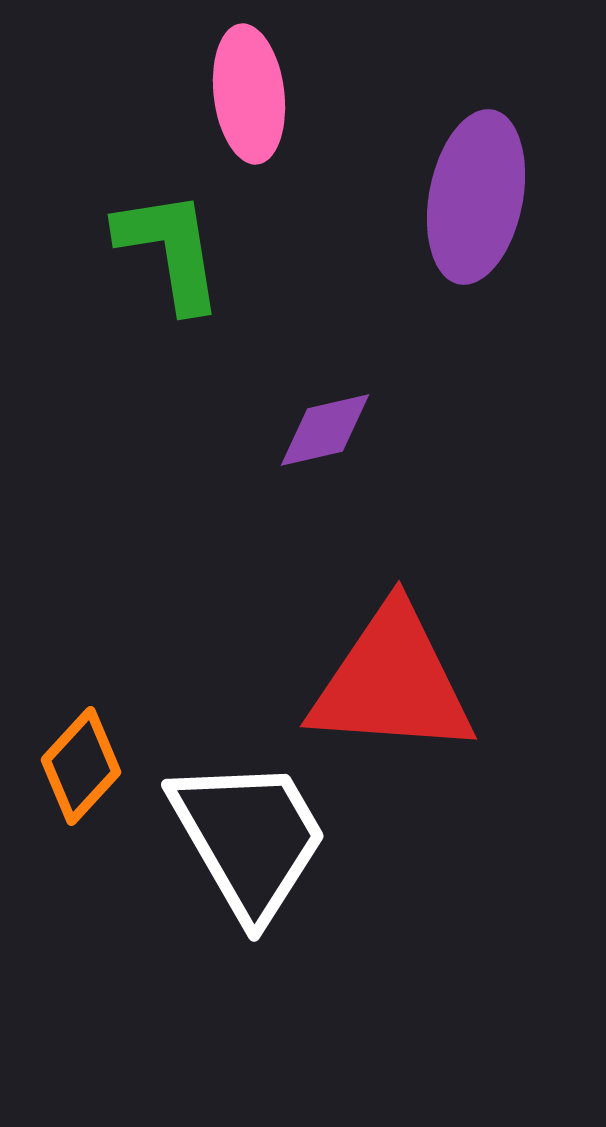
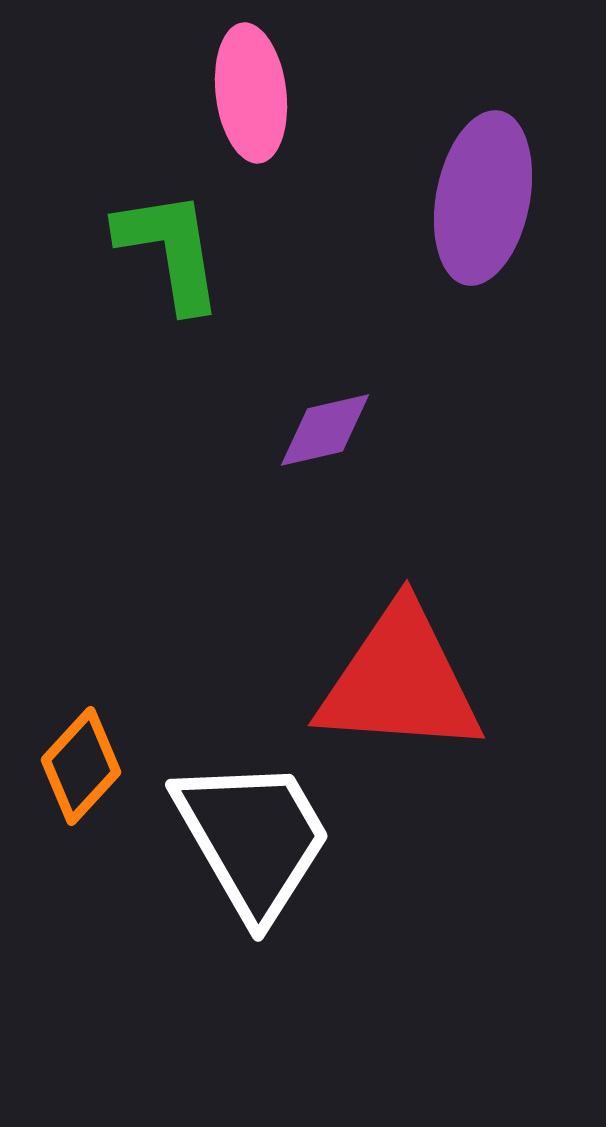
pink ellipse: moved 2 px right, 1 px up
purple ellipse: moved 7 px right, 1 px down
red triangle: moved 8 px right, 1 px up
white trapezoid: moved 4 px right
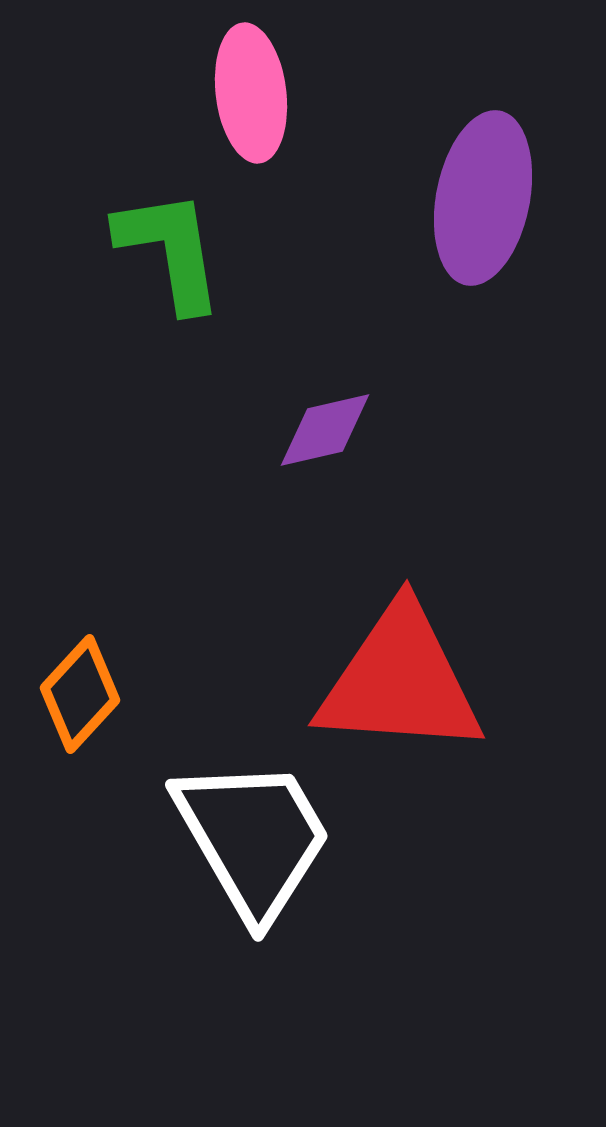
orange diamond: moved 1 px left, 72 px up
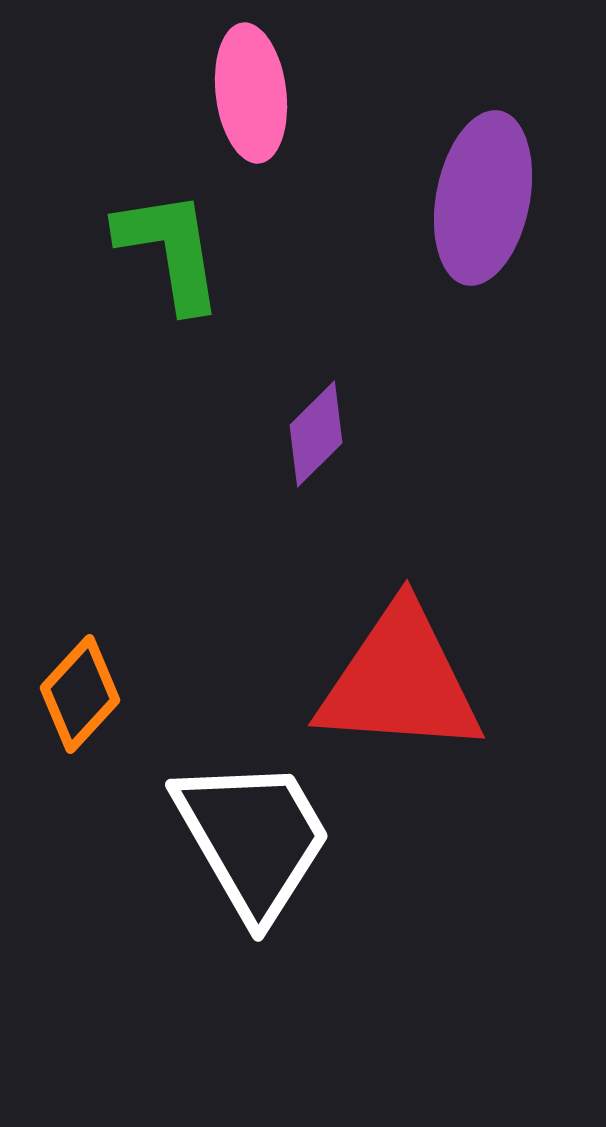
purple diamond: moved 9 px left, 4 px down; rotated 32 degrees counterclockwise
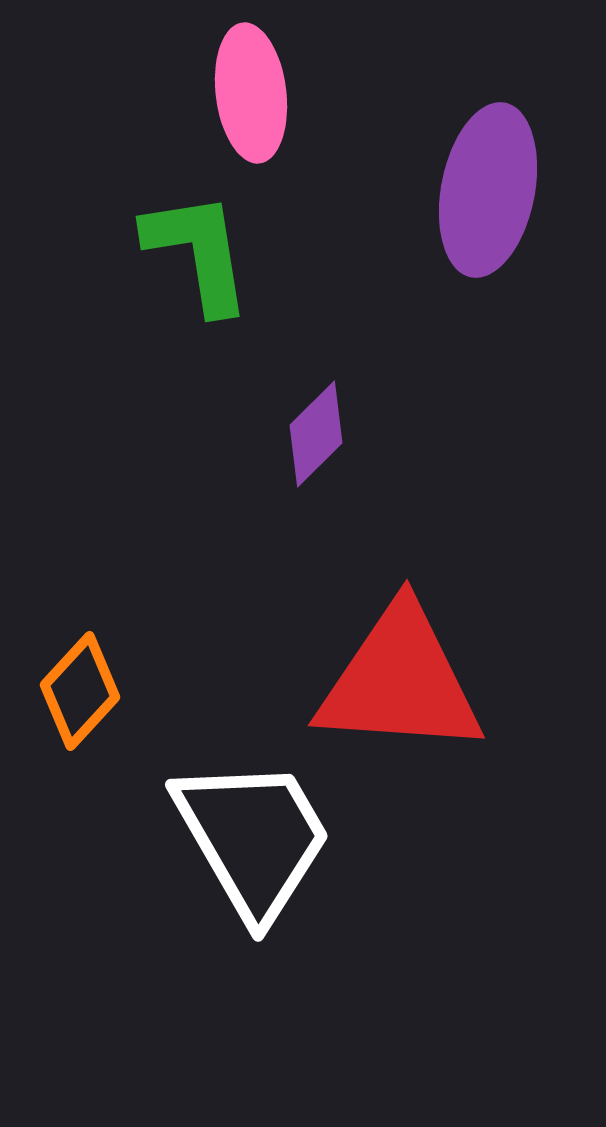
purple ellipse: moved 5 px right, 8 px up
green L-shape: moved 28 px right, 2 px down
orange diamond: moved 3 px up
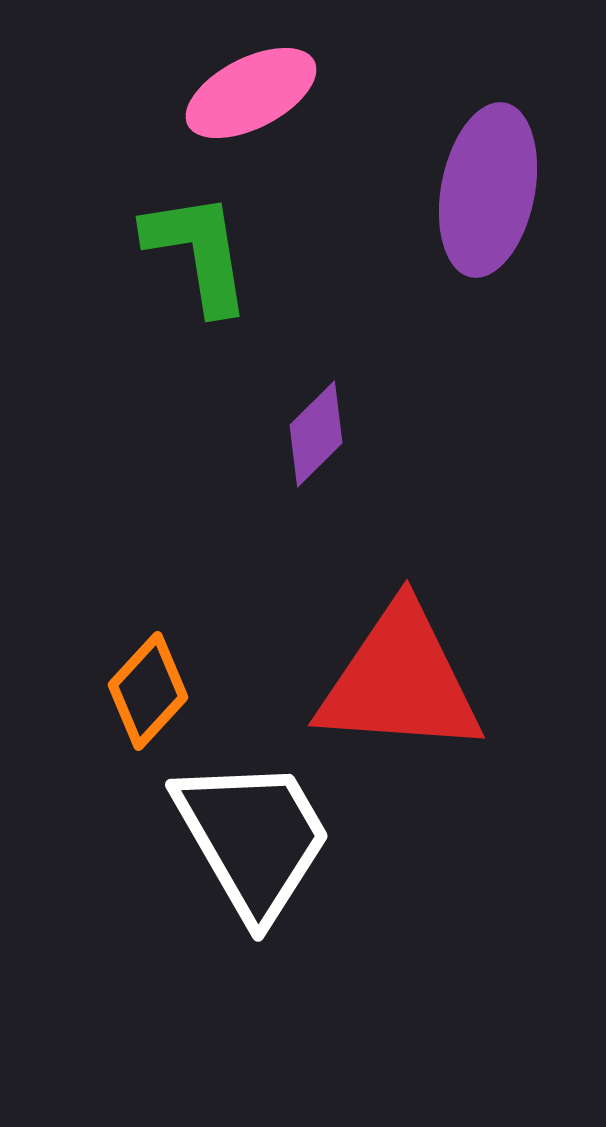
pink ellipse: rotated 70 degrees clockwise
orange diamond: moved 68 px right
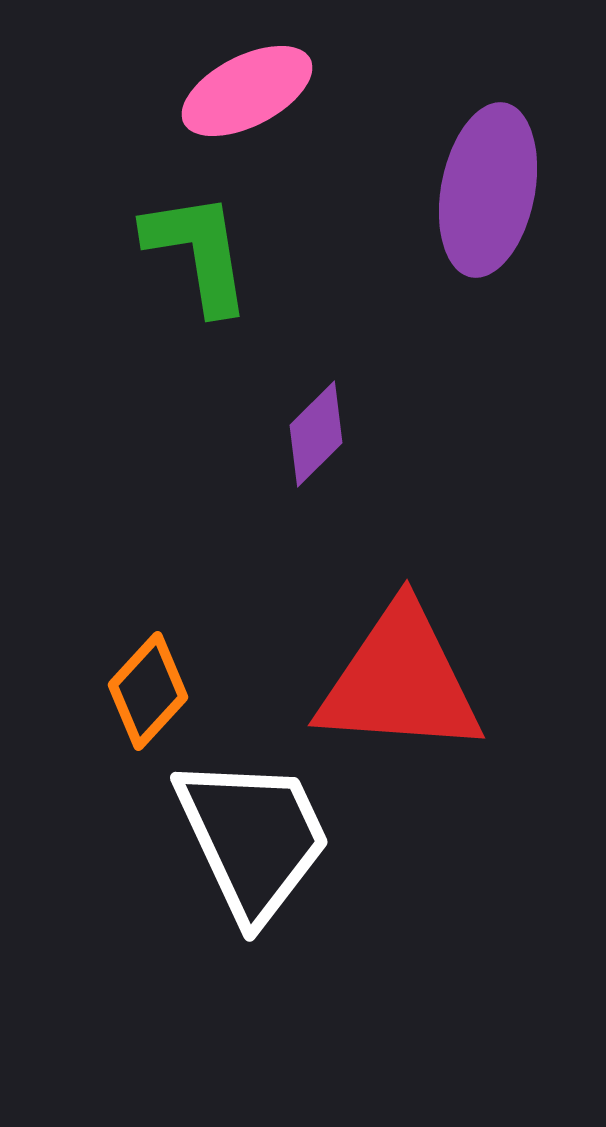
pink ellipse: moved 4 px left, 2 px up
white trapezoid: rotated 5 degrees clockwise
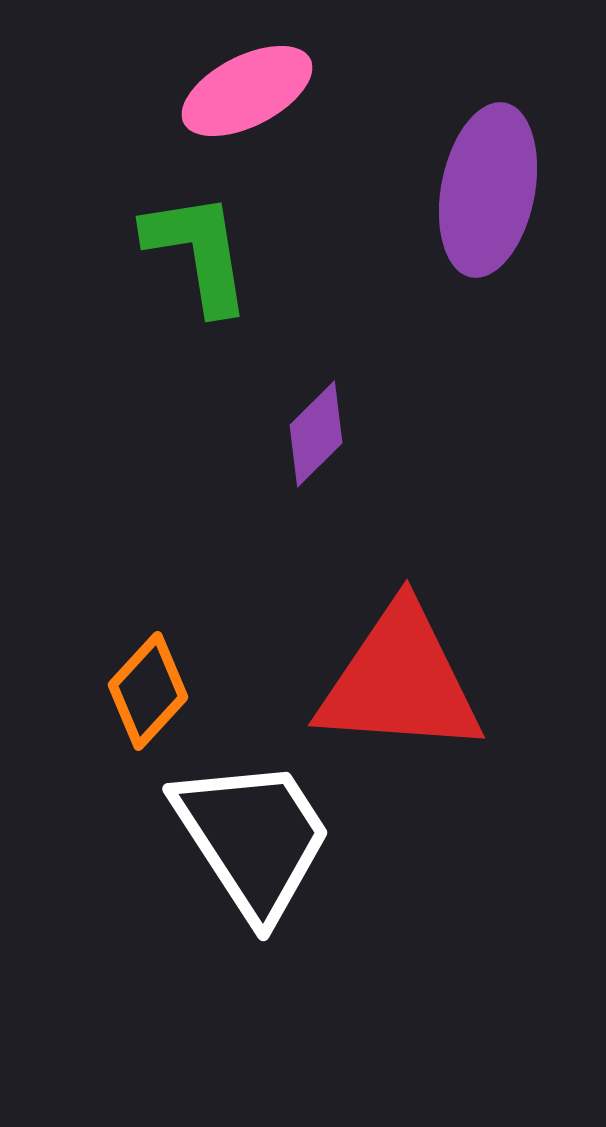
white trapezoid: rotated 8 degrees counterclockwise
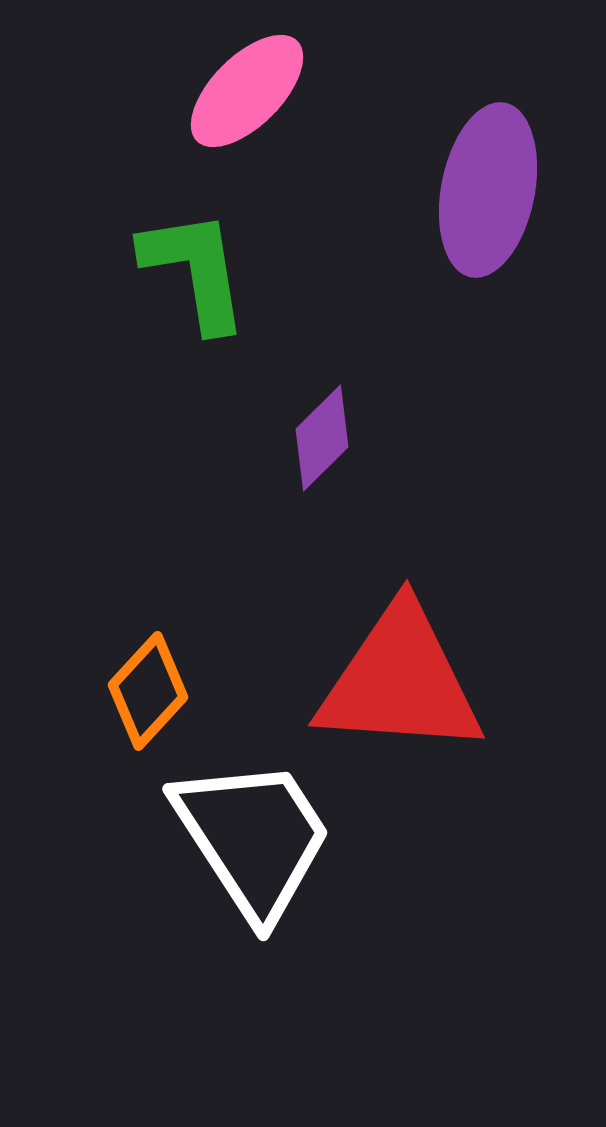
pink ellipse: rotated 18 degrees counterclockwise
green L-shape: moved 3 px left, 18 px down
purple diamond: moved 6 px right, 4 px down
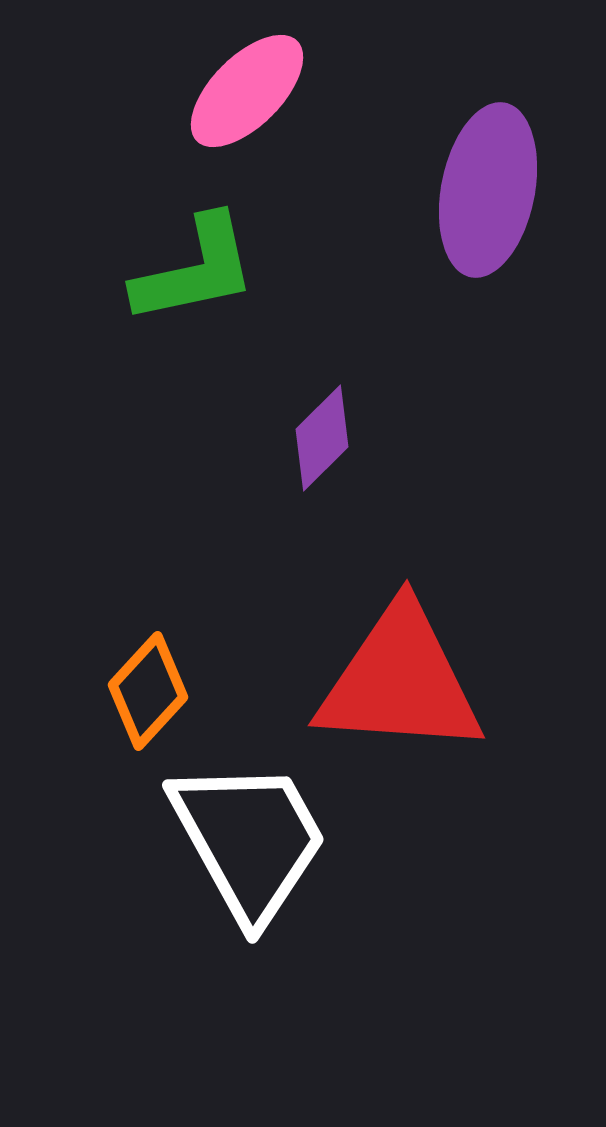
green L-shape: rotated 87 degrees clockwise
white trapezoid: moved 4 px left, 2 px down; rotated 4 degrees clockwise
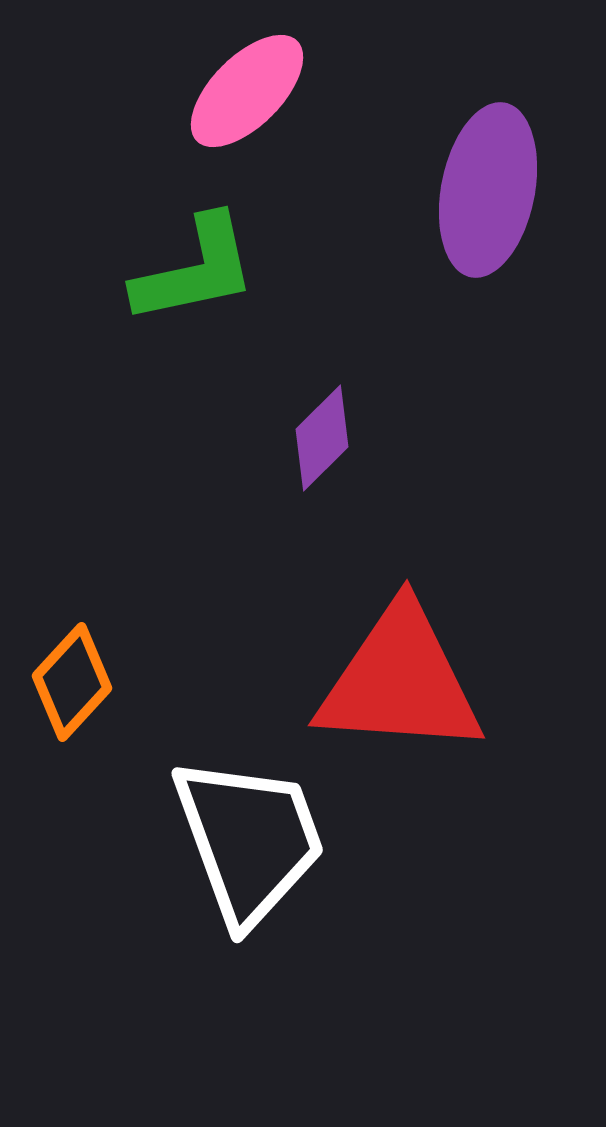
orange diamond: moved 76 px left, 9 px up
white trapezoid: rotated 9 degrees clockwise
